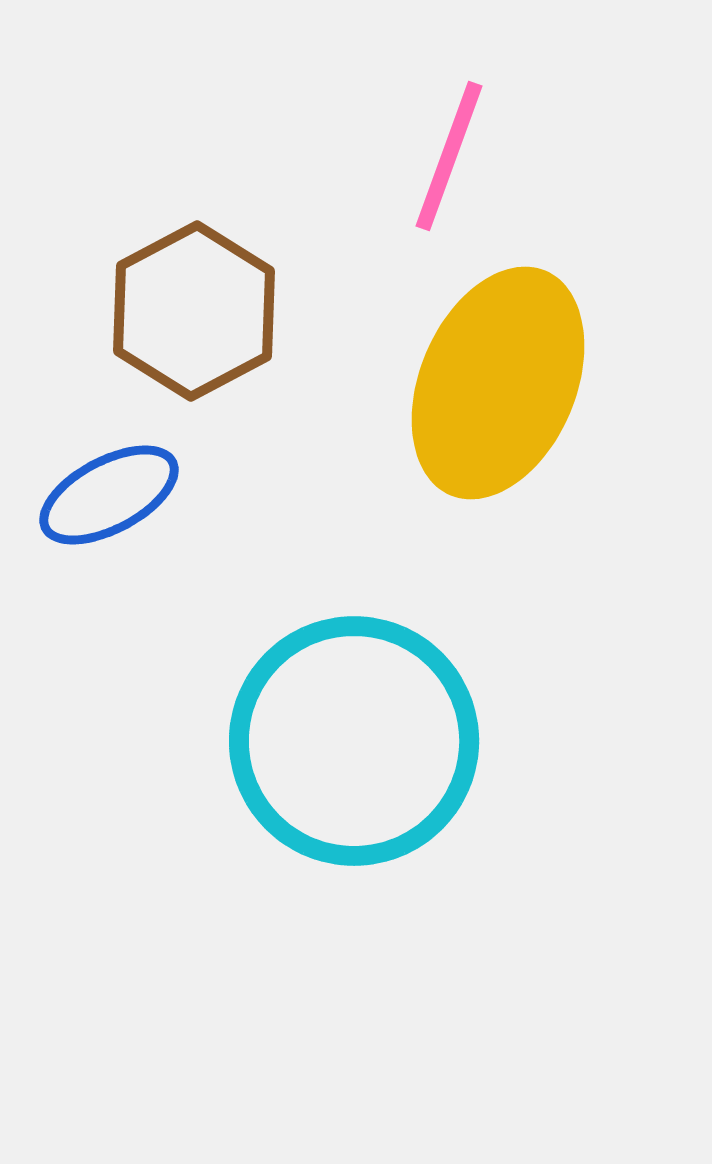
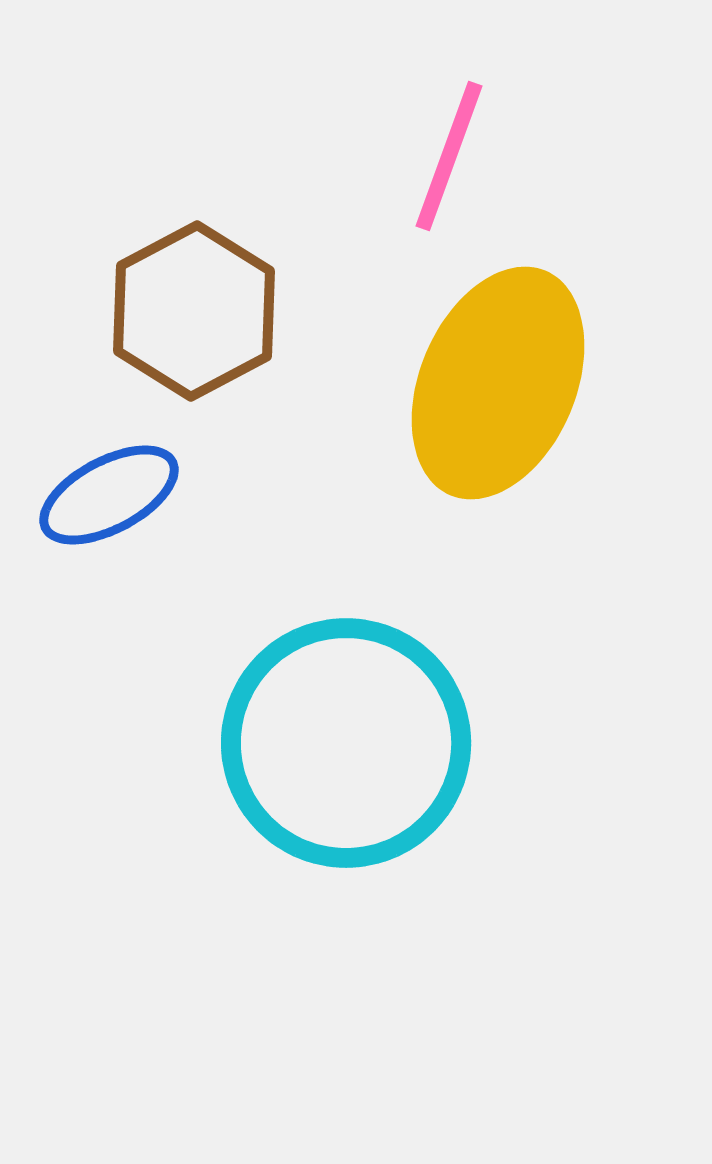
cyan circle: moved 8 px left, 2 px down
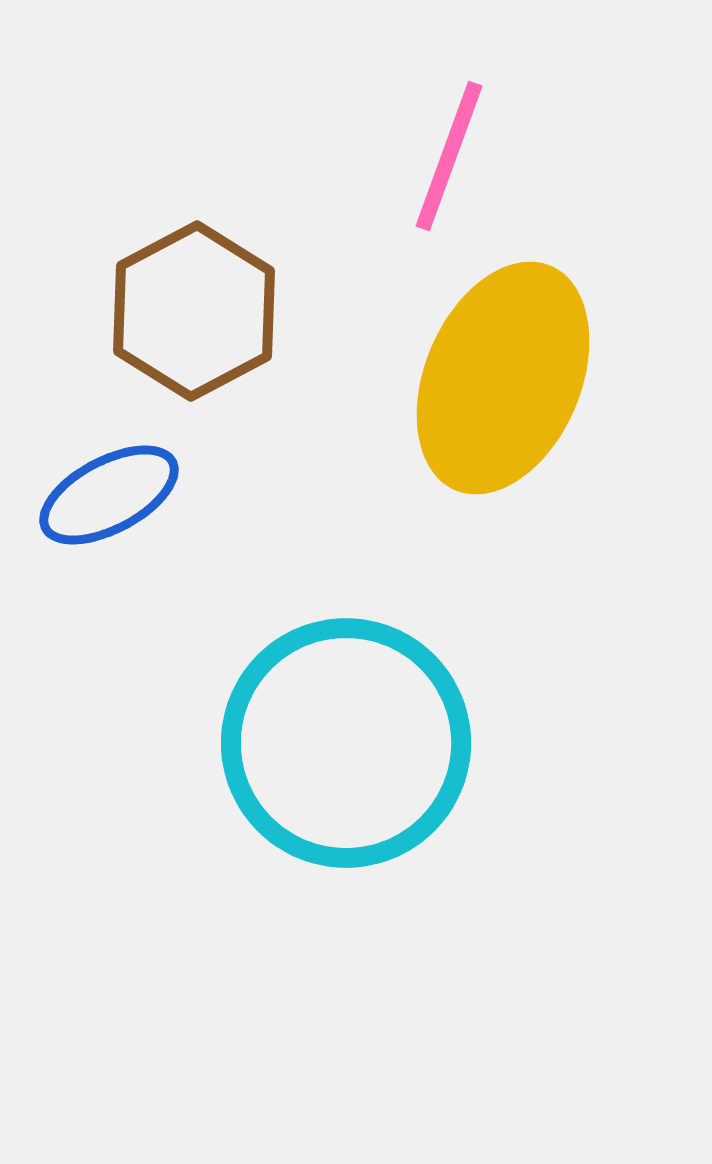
yellow ellipse: moved 5 px right, 5 px up
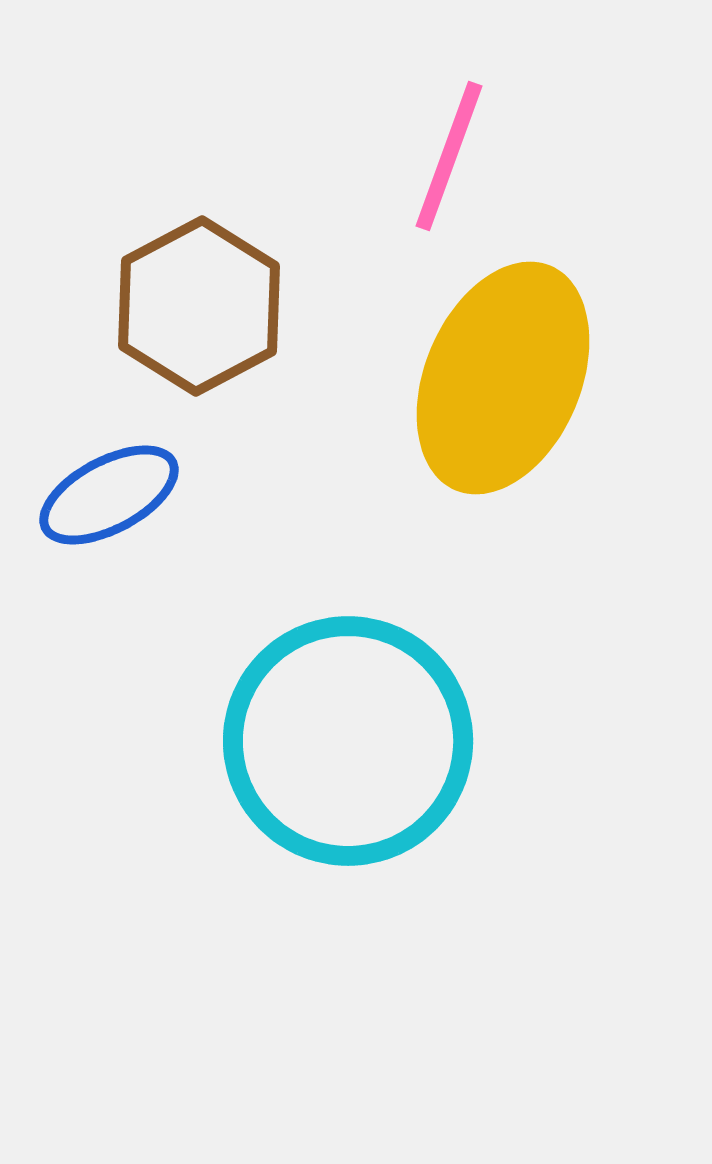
brown hexagon: moved 5 px right, 5 px up
cyan circle: moved 2 px right, 2 px up
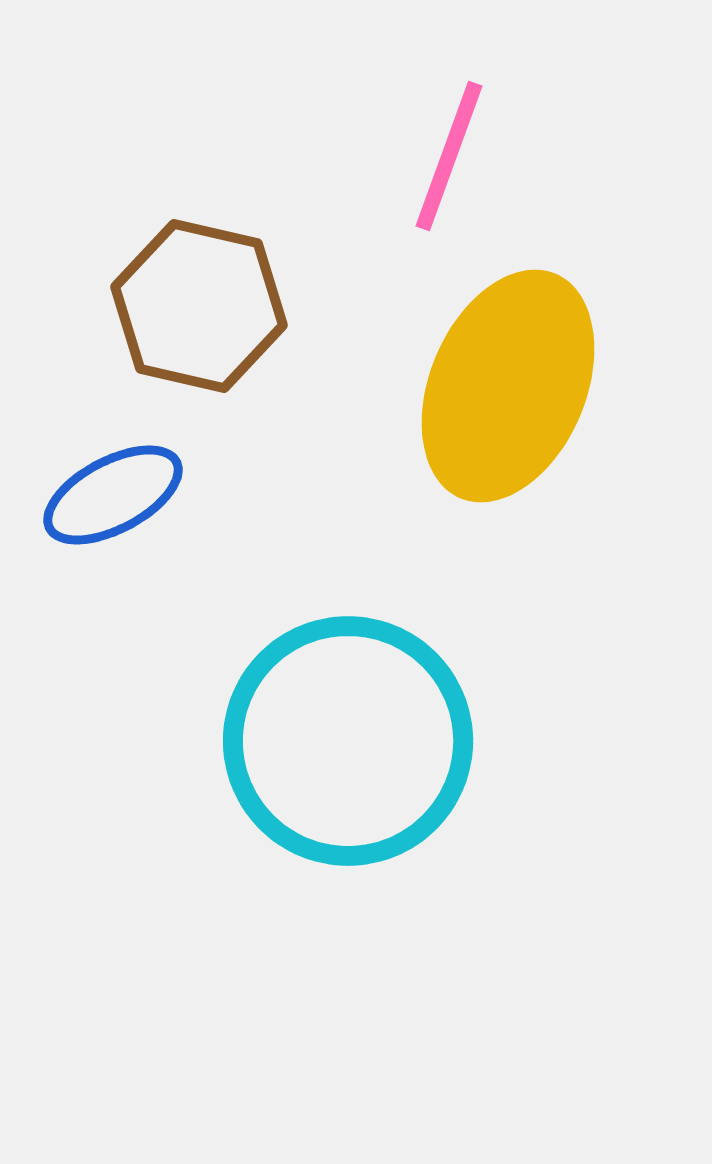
brown hexagon: rotated 19 degrees counterclockwise
yellow ellipse: moved 5 px right, 8 px down
blue ellipse: moved 4 px right
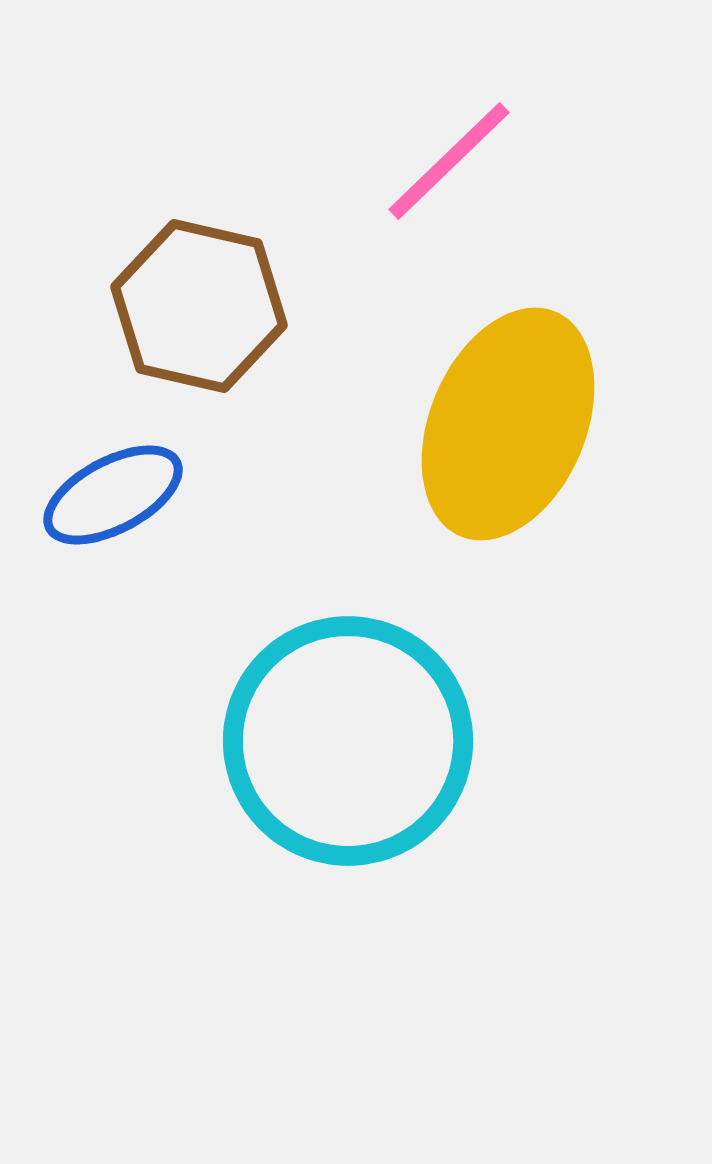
pink line: moved 5 px down; rotated 26 degrees clockwise
yellow ellipse: moved 38 px down
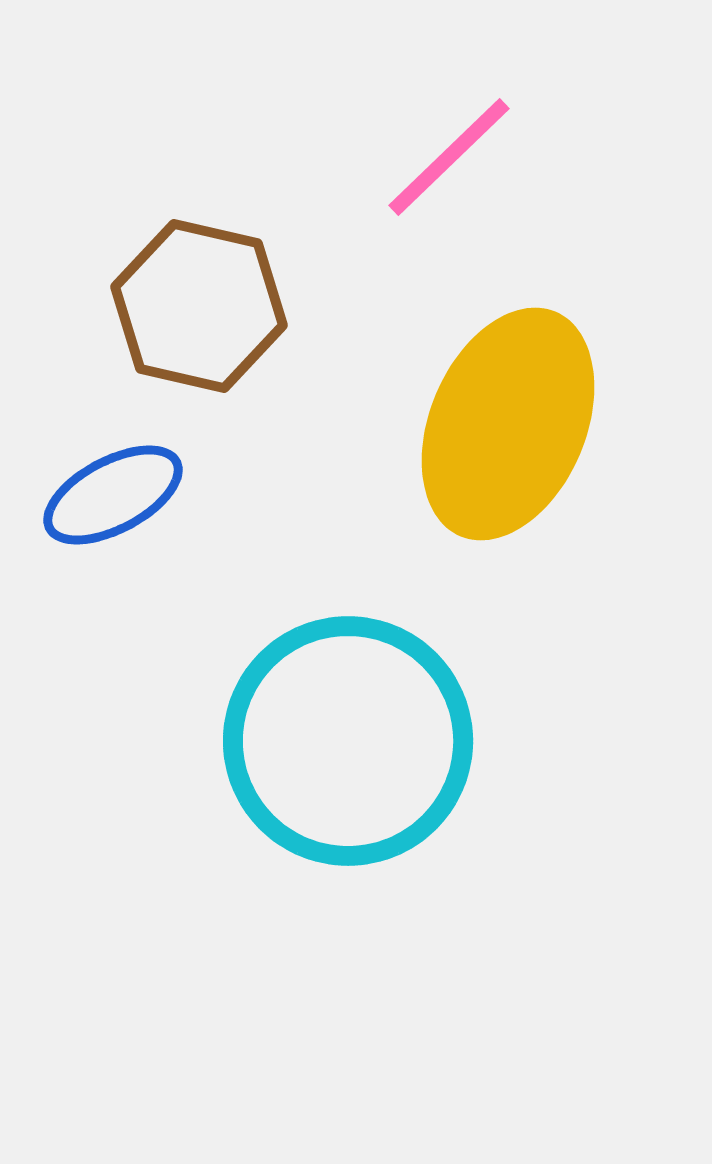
pink line: moved 4 px up
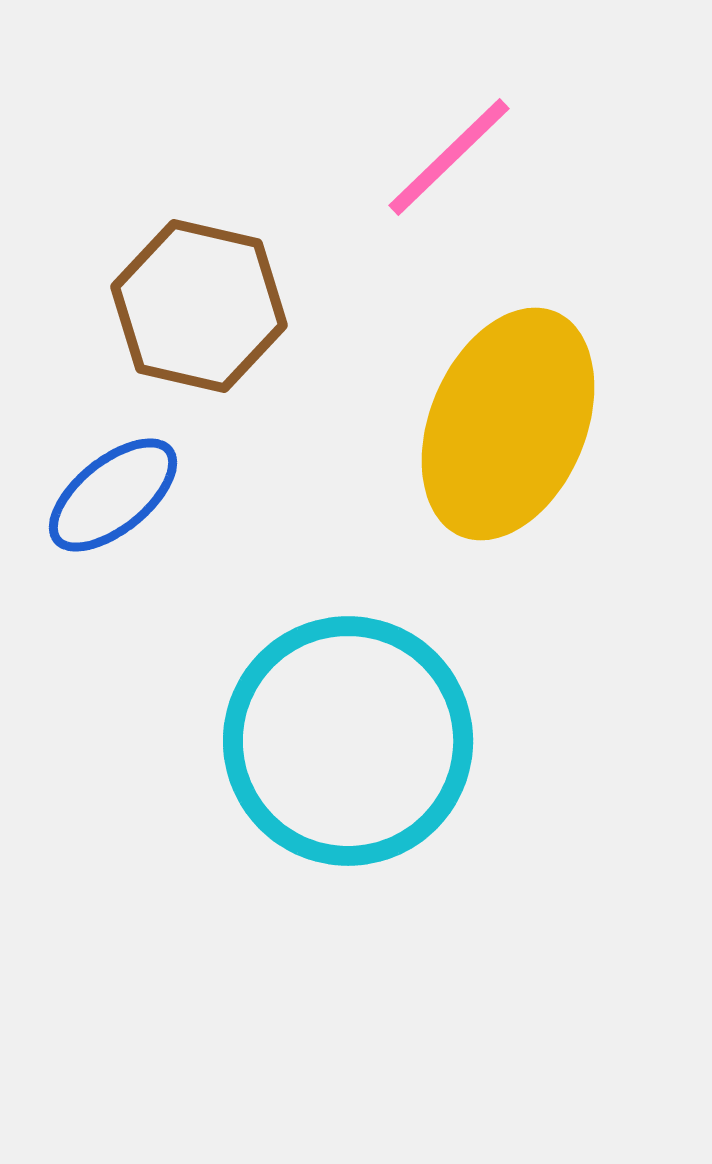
blue ellipse: rotated 11 degrees counterclockwise
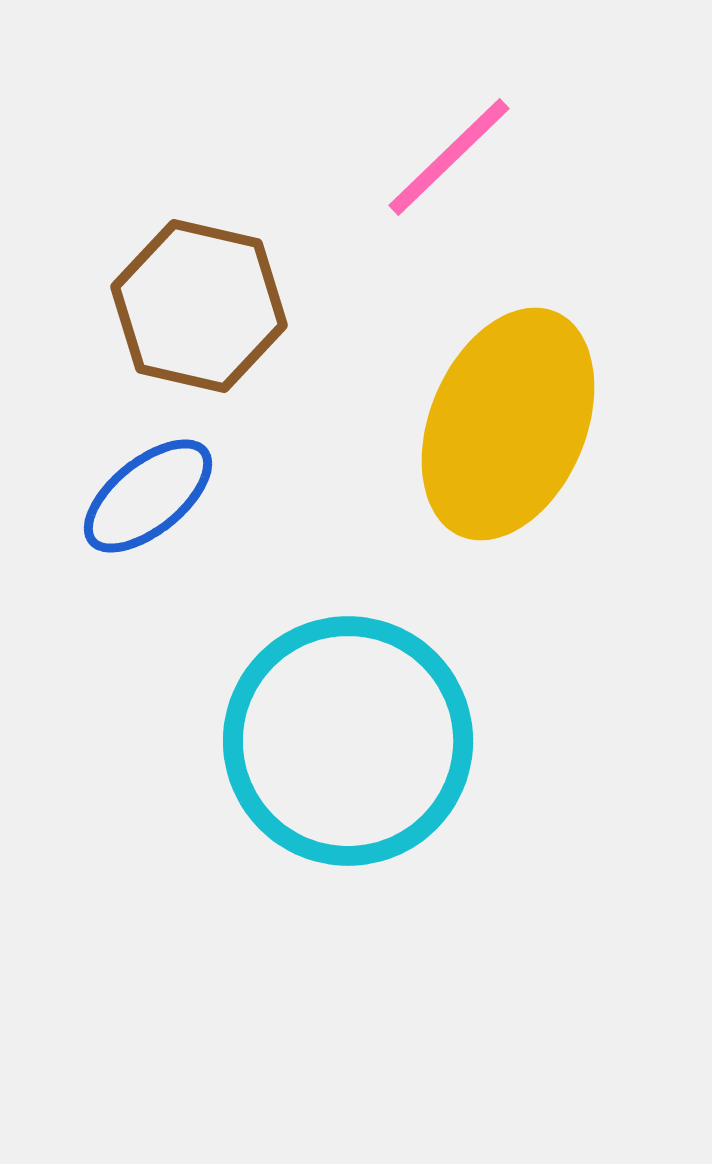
blue ellipse: moved 35 px right, 1 px down
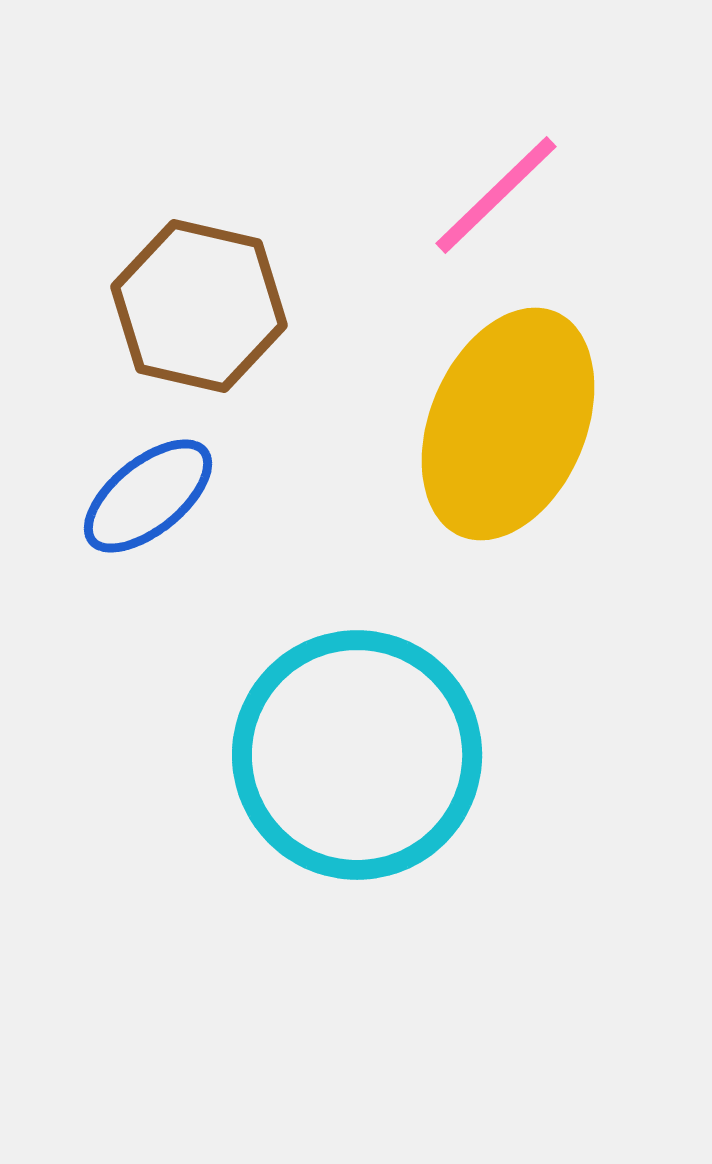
pink line: moved 47 px right, 38 px down
cyan circle: moved 9 px right, 14 px down
